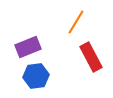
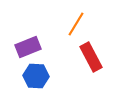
orange line: moved 2 px down
blue hexagon: rotated 10 degrees clockwise
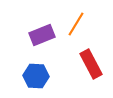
purple rectangle: moved 14 px right, 12 px up
red rectangle: moved 7 px down
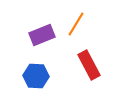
red rectangle: moved 2 px left, 1 px down
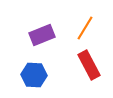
orange line: moved 9 px right, 4 px down
blue hexagon: moved 2 px left, 1 px up
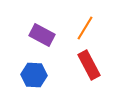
purple rectangle: rotated 50 degrees clockwise
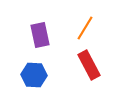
purple rectangle: moved 2 px left; rotated 50 degrees clockwise
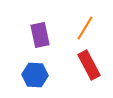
blue hexagon: moved 1 px right
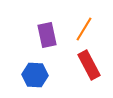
orange line: moved 1 px left, 1 px down
purple rectangle: moved 7 px right
